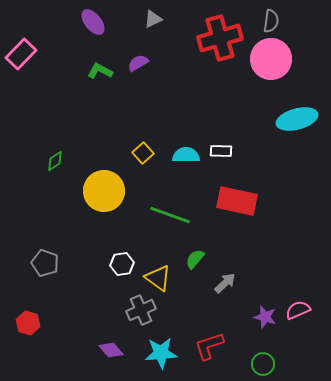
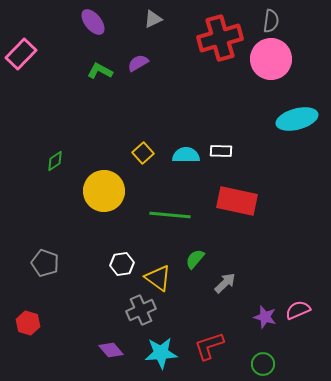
green line: rotated 15 degrees counterclockwise
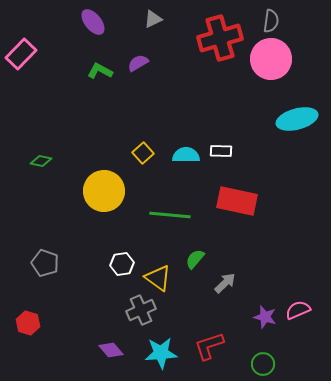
green diamond: moved 14 px left; rotated 45 degrees clockwise
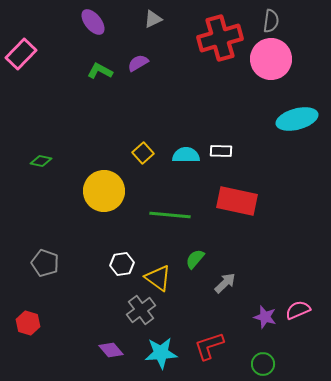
gray cross: rotated 12 degrees counterclockwise
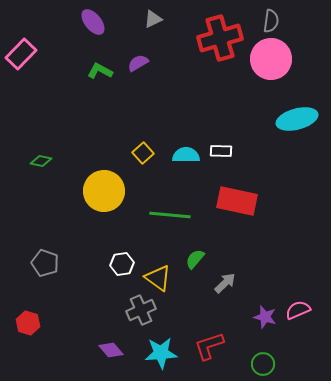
gray cross: rotated 12 degrees clockwise
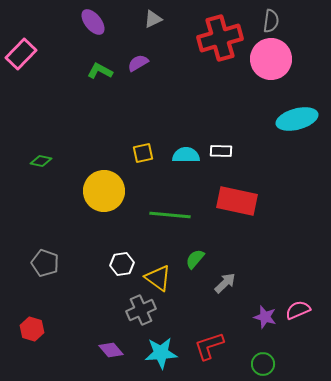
yellow square: rotated 30 degrees clockwise
red hexagon: moved 4 px right, 6 px down
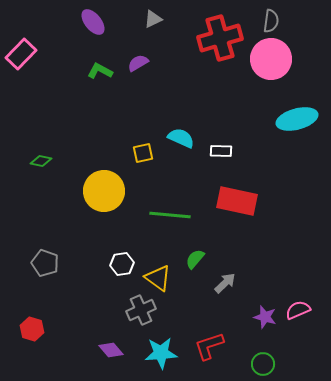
cyan semicircle: moved 5 px left, 17 px up; rotated 24 degrees clockwise
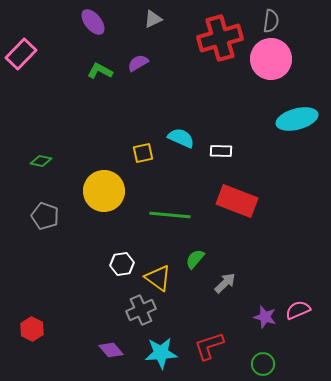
red rectangle: rotated 9 degrees clockwise
gray pentagon: moved 47 px up
red hexagon: rotated 10 degrees clockwise
